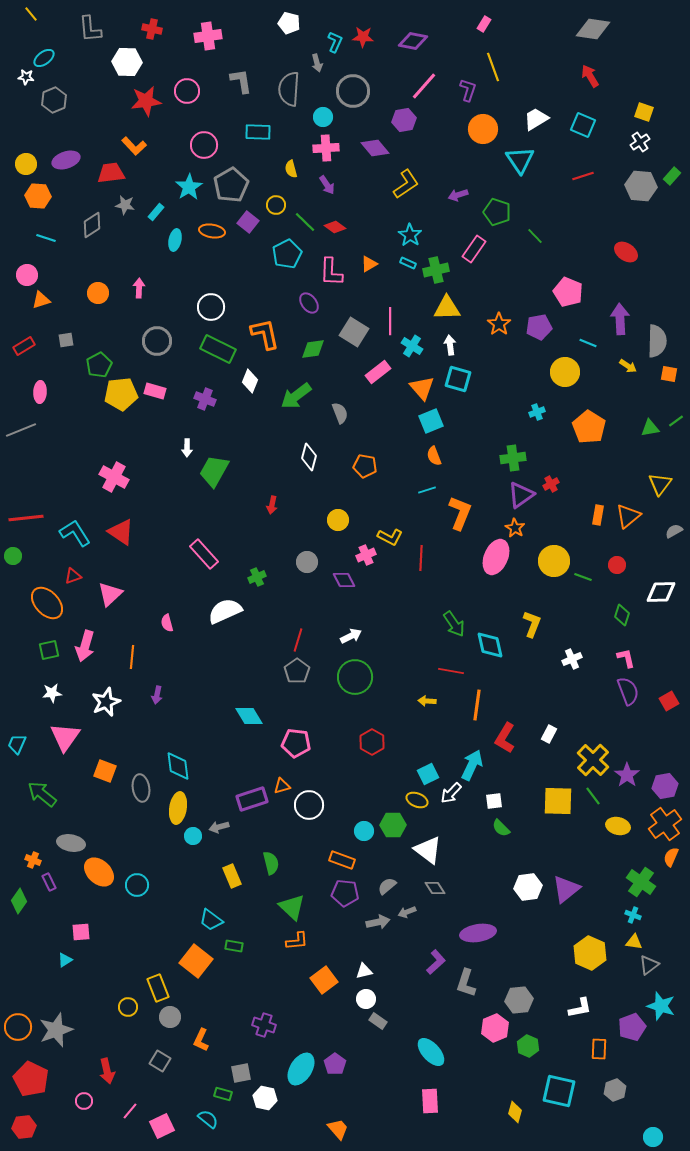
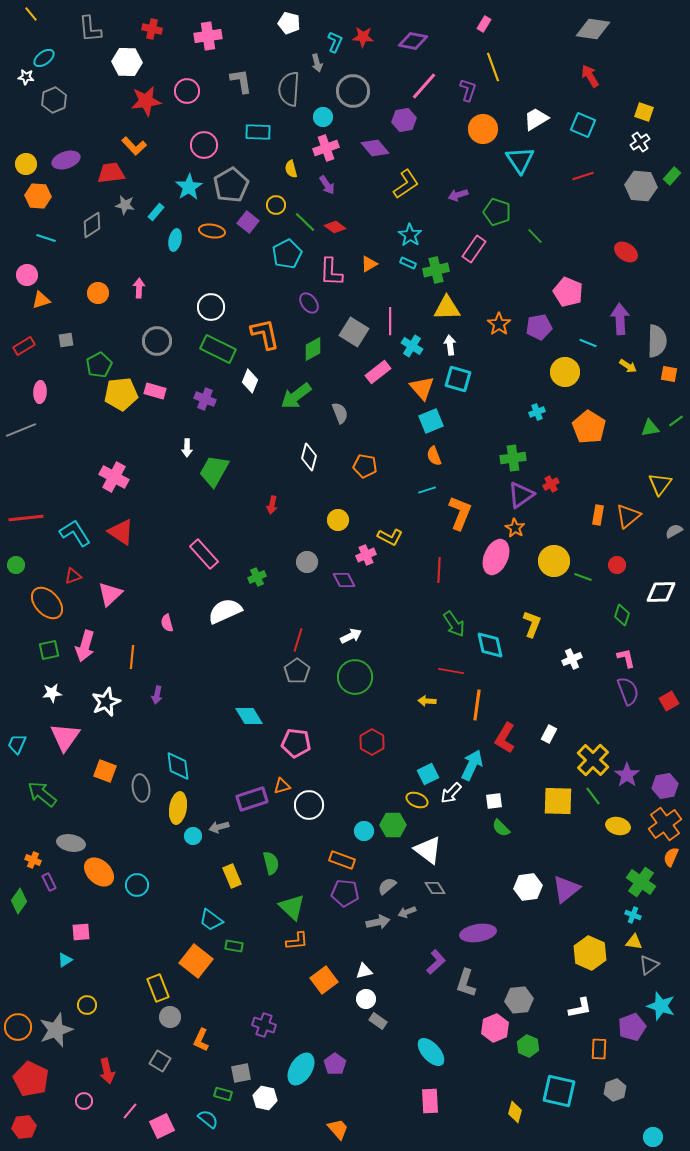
pink cross at (326, 148): rotated 15 degrees counterclockwise
green diamond at (313, 349): rotated 20 degrees counterclockwise
green circle at (13, 556): moved 3 px right, 9 px down
red line at (421, 558): moved 18 px right, 12 px down
yellow circle at (128, 1007): moved 41 px left, 2 px up
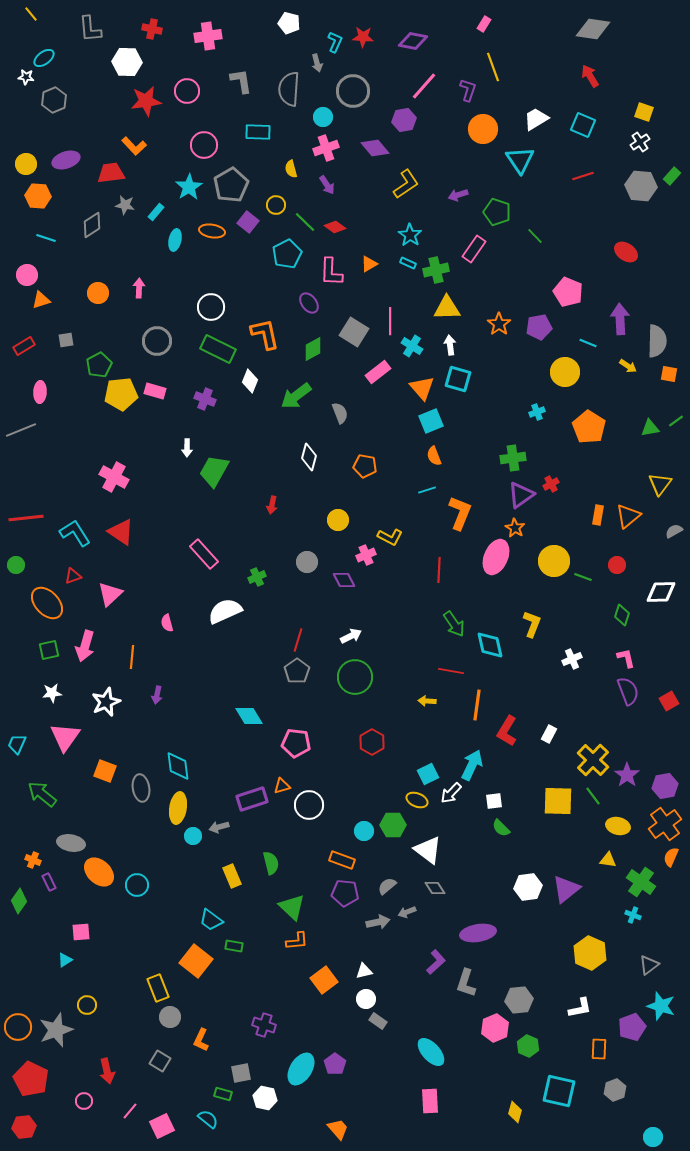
red L-shape at (505, 738): moved 2 px right, 7 px up
yellow triangle at (634, 942): moved 26 px left, 82 px up
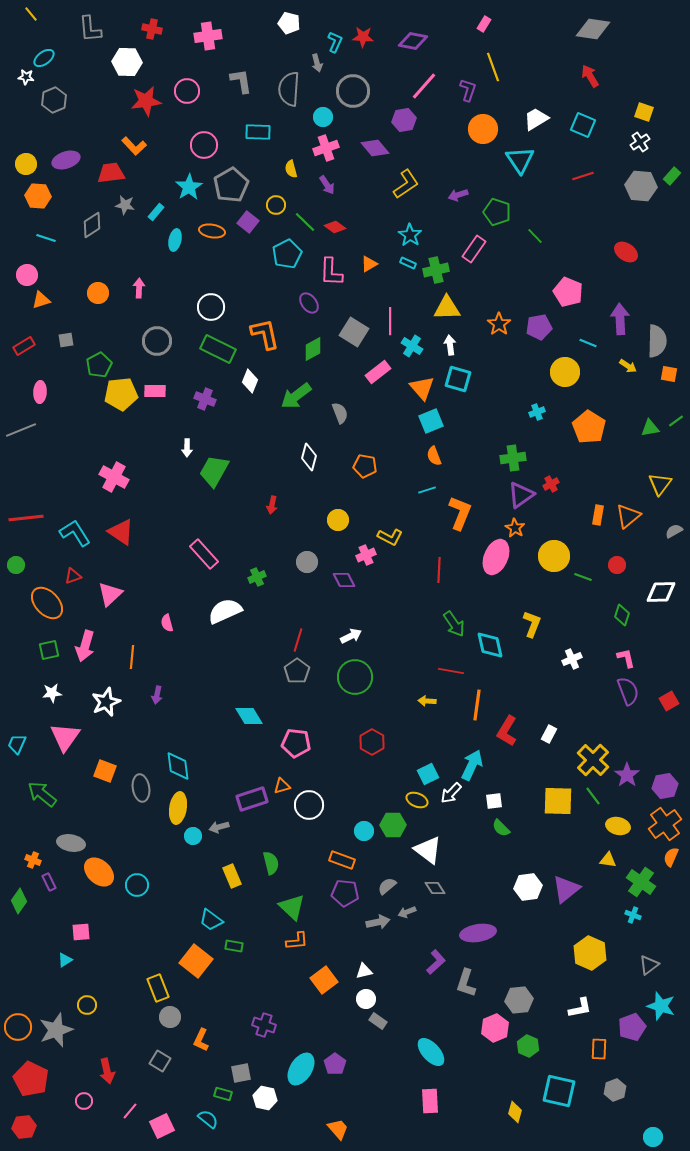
pink rectangle at (155, 391): rotated 15 degrees counterclockwise
yellow circle at (554, 561): moved 5 px up
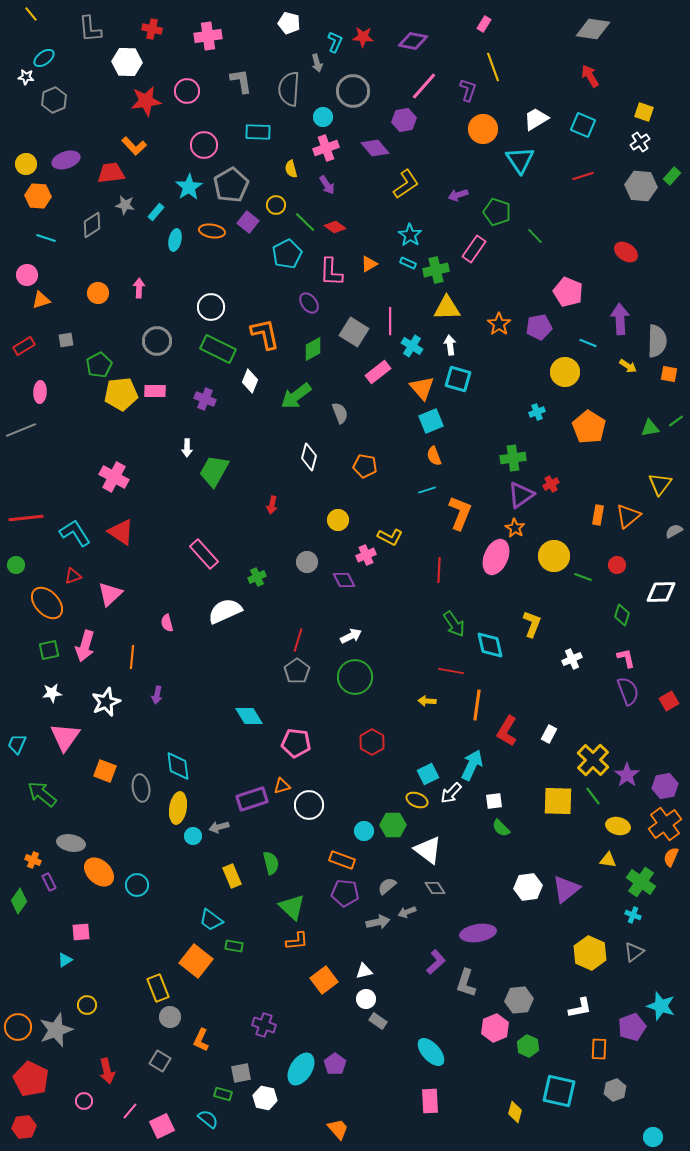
gray triangle at (649, 965): moved 15 px left, 13 px up
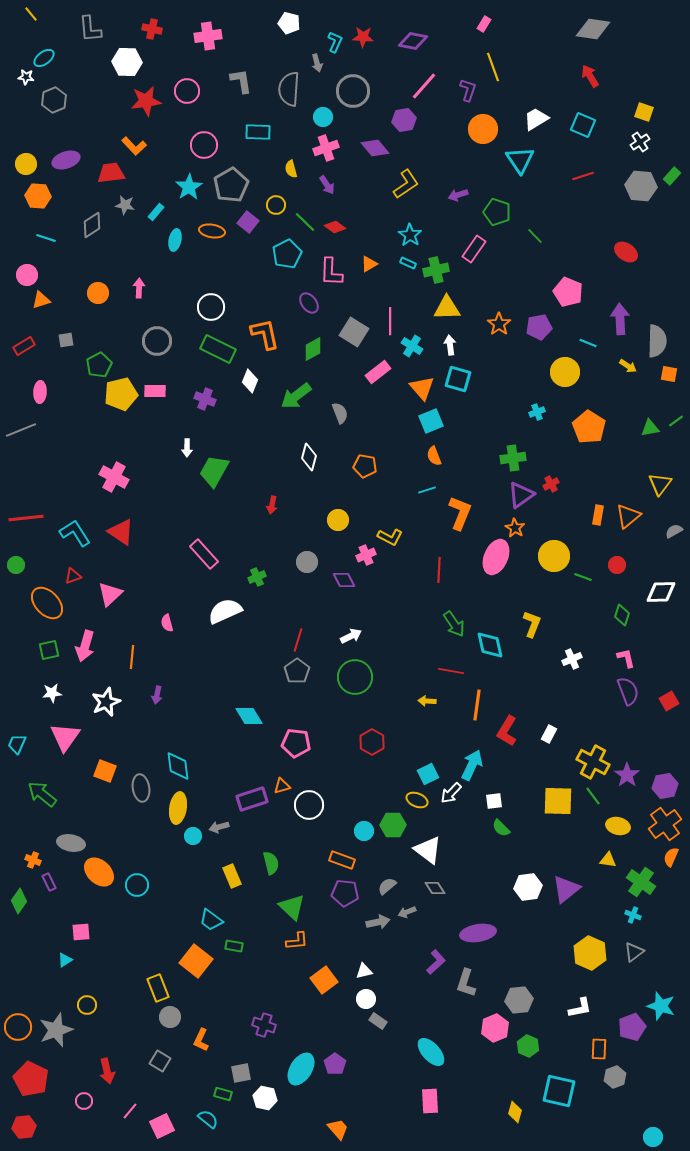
yellow pentagon at (121, 394): rotated 8 degrees counterclockwise
yellow cross at (593, 760): moved 2 px down; rotated 16 degrees counterclockwise
gray hexagon at (615, 1090): moved 13 px up
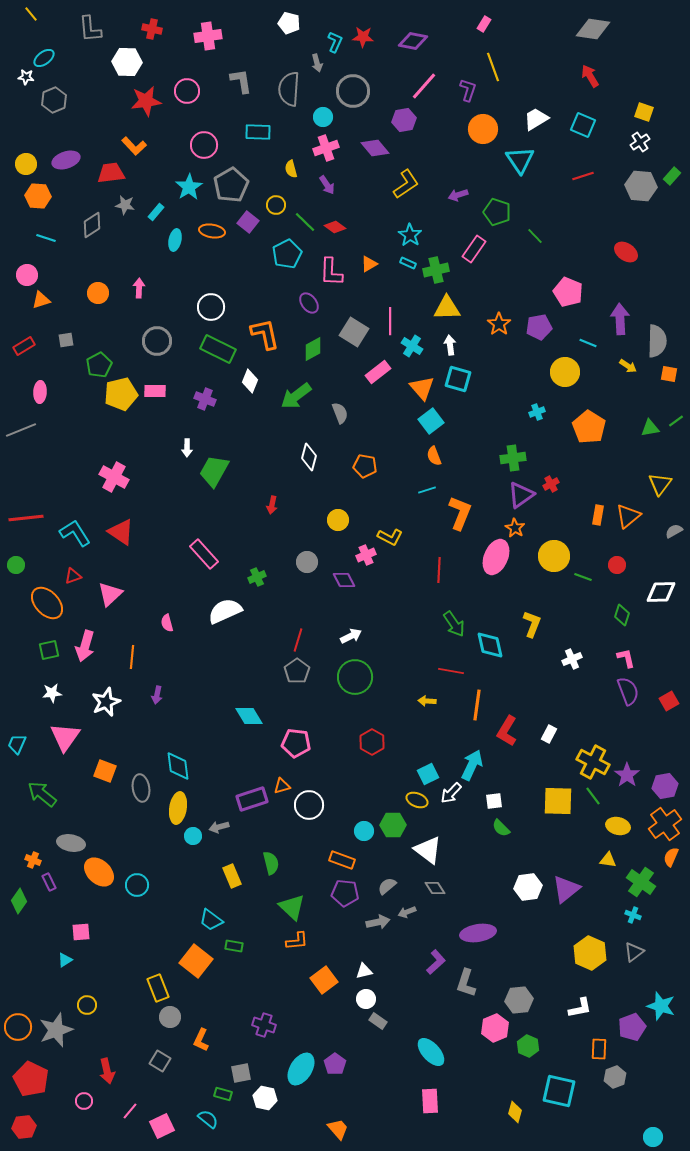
cyan square at (431, 421): rotated 15 degrees counterclockwise
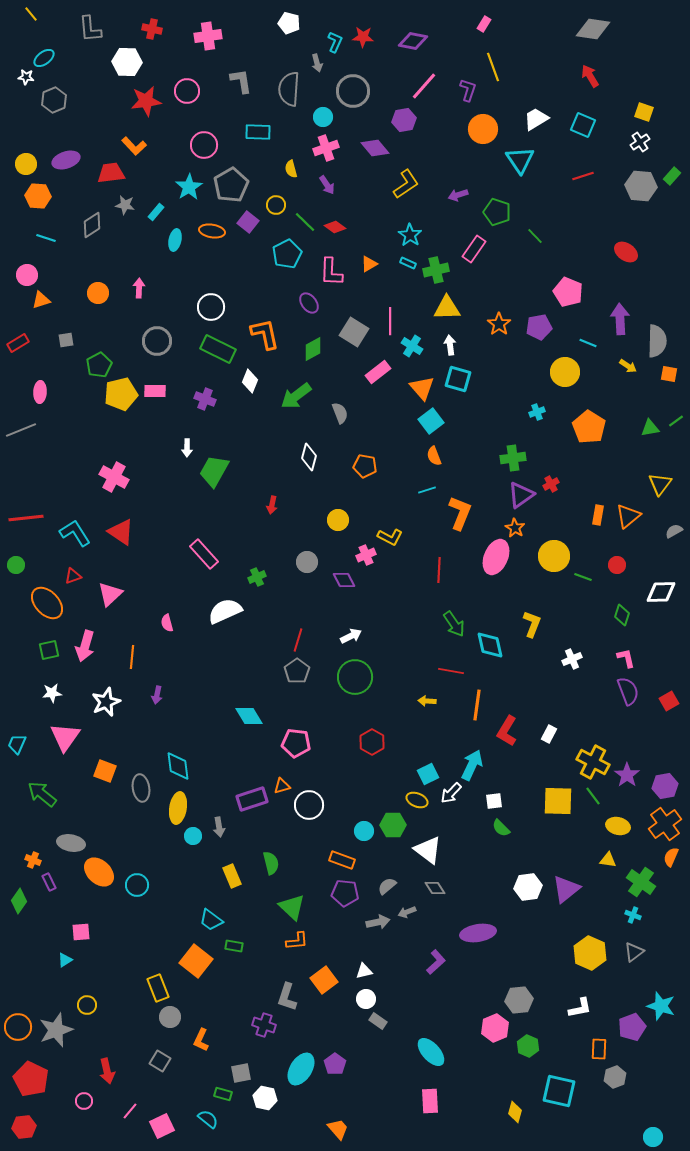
red rectangle at (24, 346): moved 6 px left, 3 px up
gray arrow at (219, 827): rotated 84 degrees counterclockwise
gray L-shape at (466, 983): moved 179 px left, 14 px down
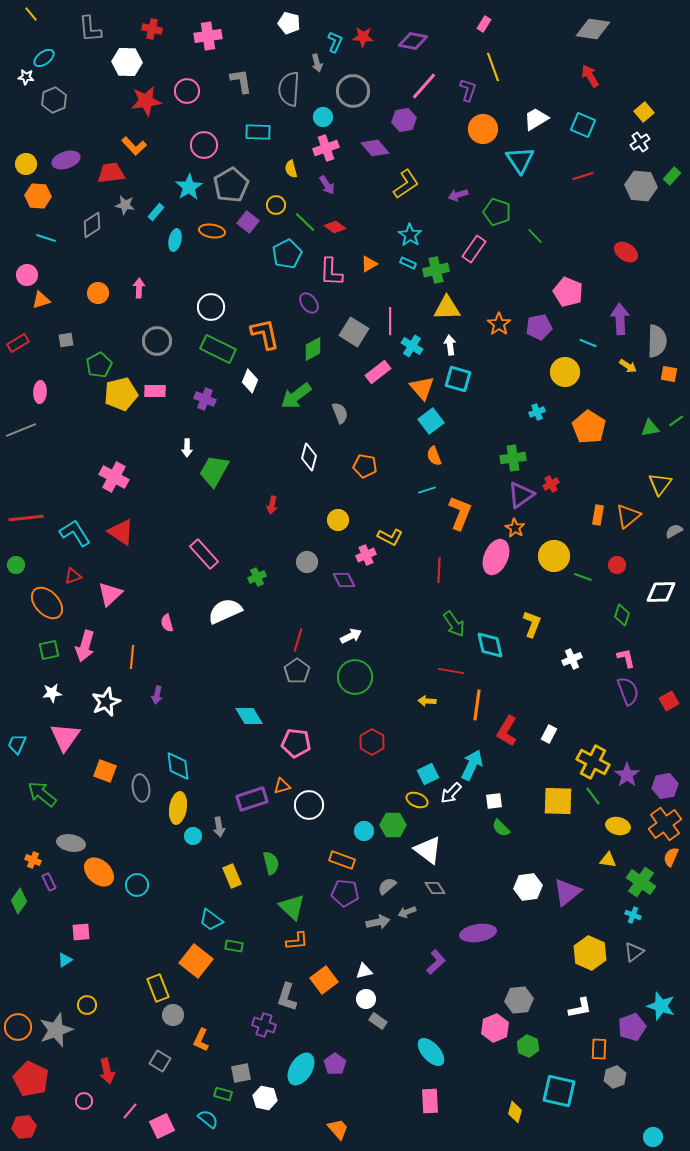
yellow square at (644, 112): rotated 30 degrees clockwise
purple triangle at (566, 889): moved 1 px right, 3 px down
gray circle at (170, 1017): moved 3 px right, 2 px up
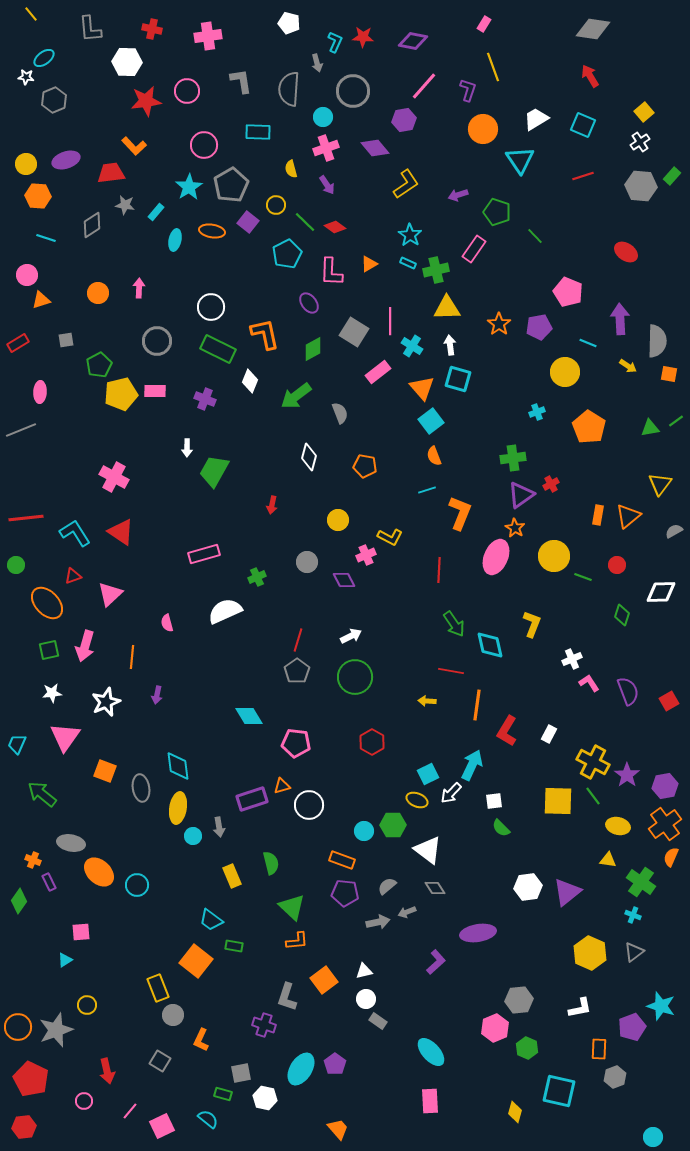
pink rectangle at (204, 554): rotated 64 degrees counterclockwise
pink L-shape at (626, 658): moved 37 px left, 25 px down; rotated 20 degrees counterclockwise
green hexagon at (528, 1046): moved 1 px left, 2 px down
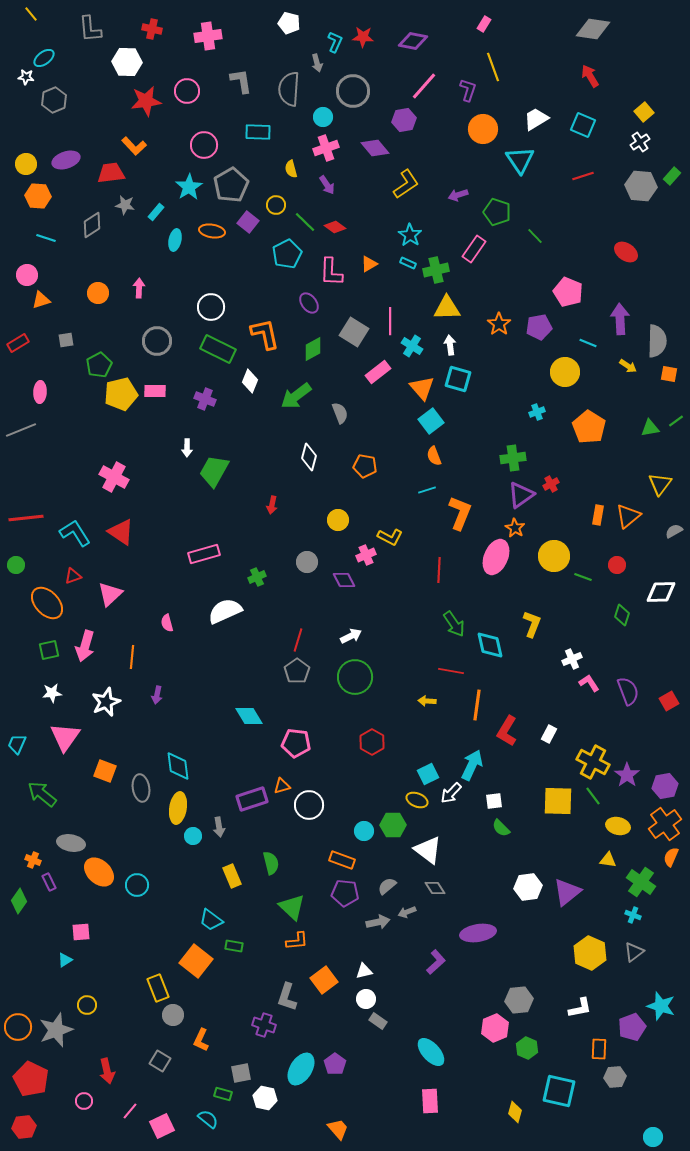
gray hexagon at (615, 1077): rotated 15 degrees clockwise
